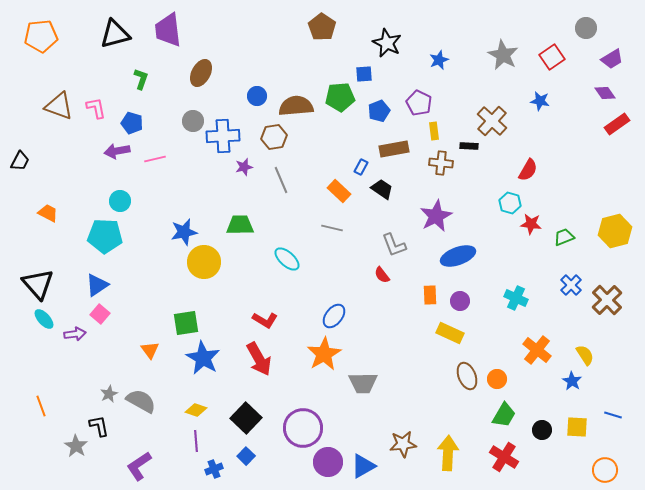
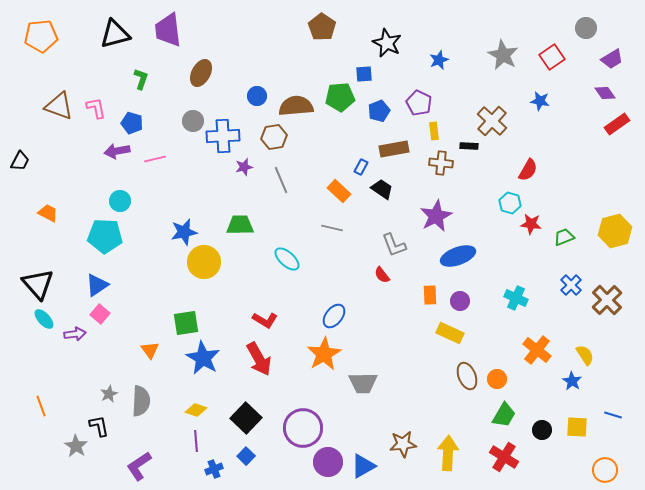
gray semicircle at (141, 401): rotated 64 degrees clockwise
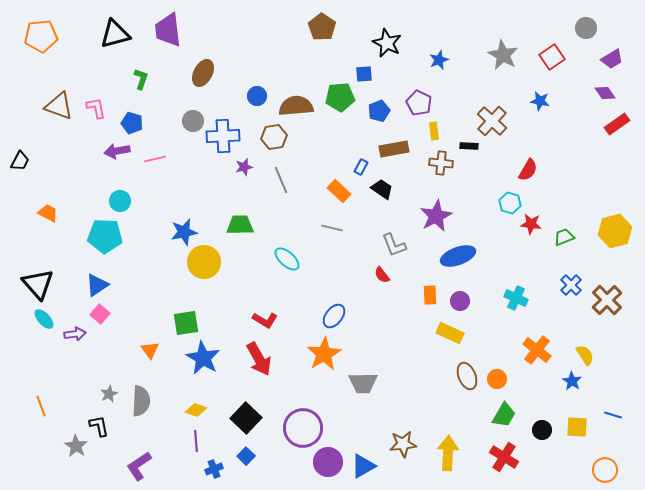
brown ellipse at (201, 73): moved 2 px right
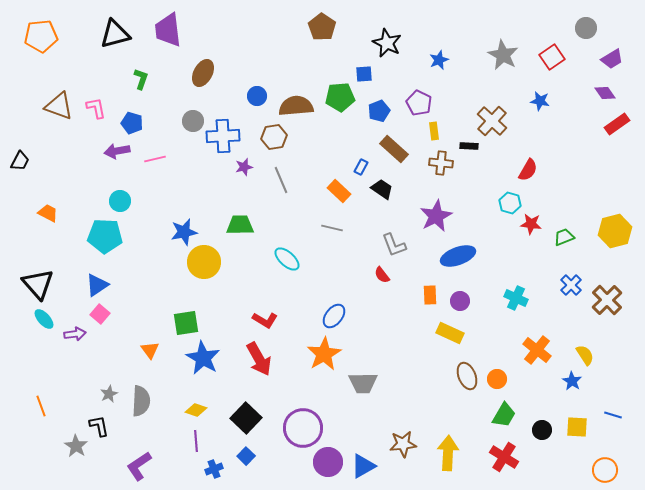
brown rectangle at (394, 149): rotated 52 degrees clockwise
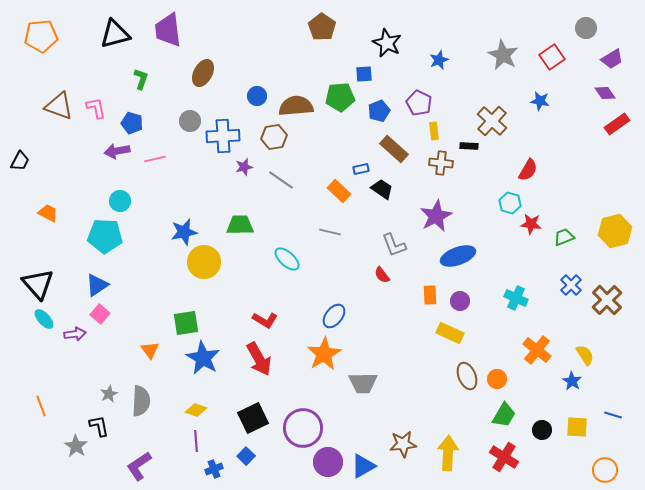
gray circle at (193, 121): moved 3 px left
blue rectangle at (361, 167): moved 2 px down; rotated 49 degrees clockwise
gray line at (281, 180): rotated 32 degrees counterclockwise
gray line at (332, 228): moved 2 px left, 4 px down
black square at (246, 418): moved 7 px right; rotated 20 degrees clockwise
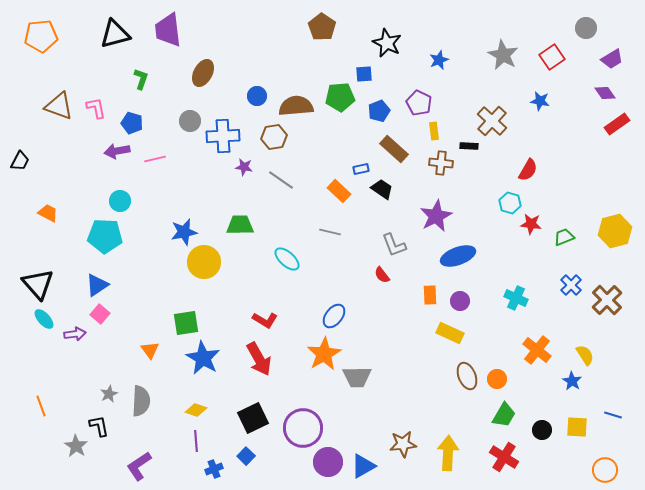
purple star at (244, 167): rotated 24 degrees clockwise
gray trapezoid at (363, 383): moved 6 px left, 6 px up
